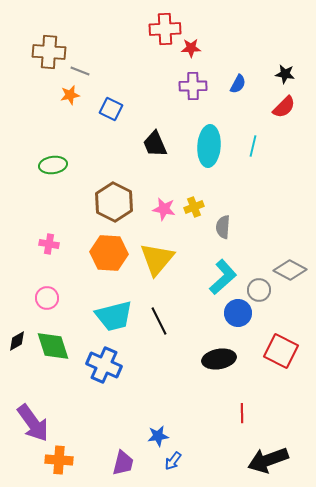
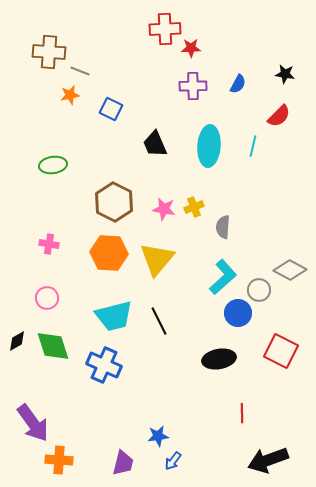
red semicircle: moved 5 px left, 9 px down
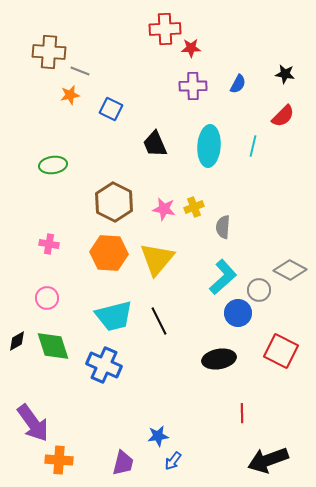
red semicircle: moved 4 px right
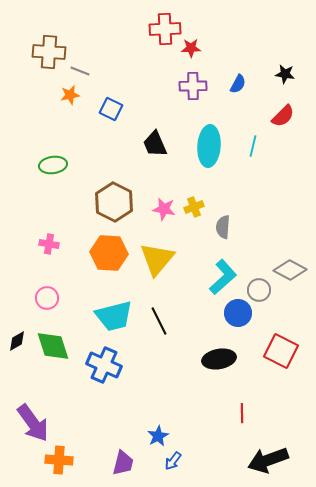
blue star: rotated 20 degrees counterclockwise
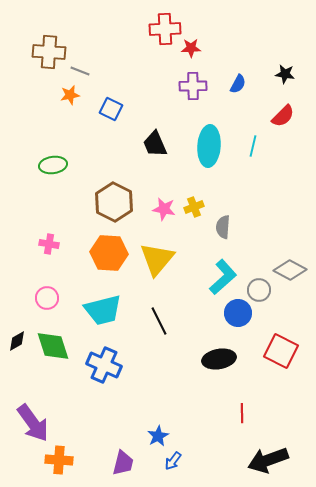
cyan trapezoid: moved 11 px left, 6 px up
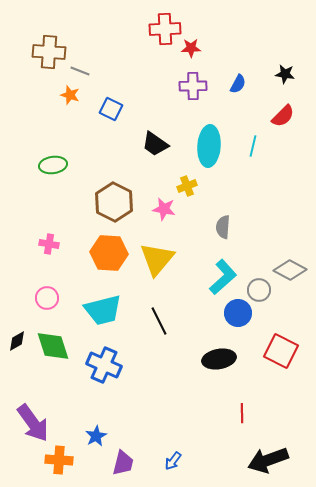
orange star: rotated 30 degrees clockwise
black trapezoid: rotated 32 degrees counterclockwise
yellow cross: moved 7 px left, 21 px up
blue star: moved 62 px left
